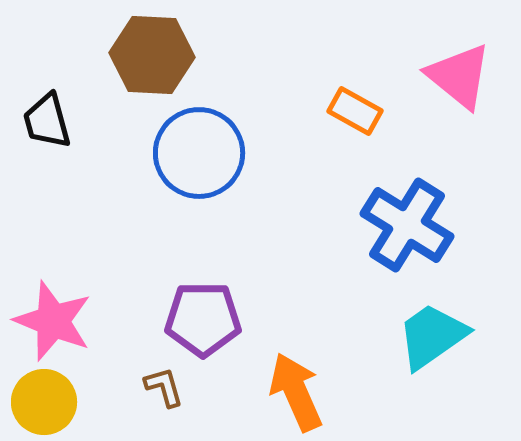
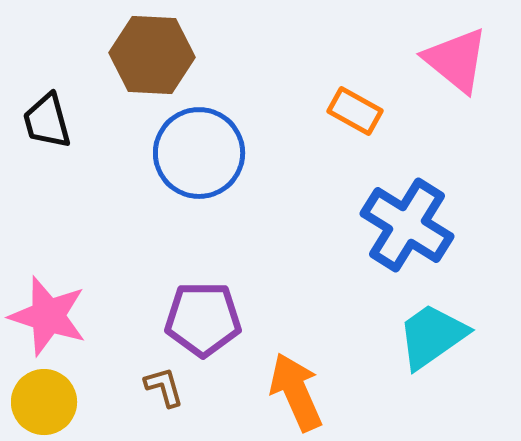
pink triangle: moved 3 px left, 16 px up
pink star: moved 5 px left, 5 px up; rotated 4 degrees counterclockwise
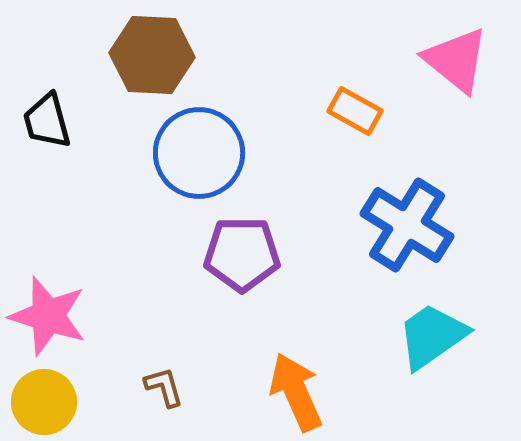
purple pentagon: moved 39 px right, 65 px up
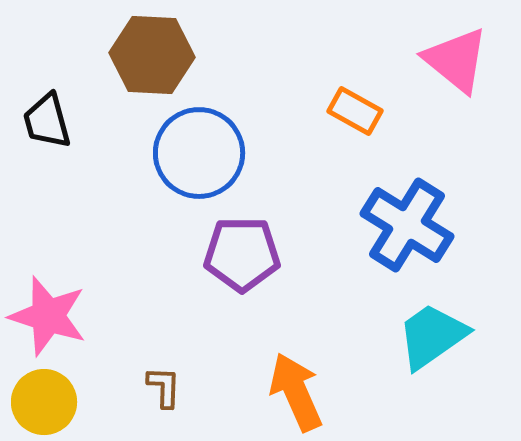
brown L-shape: rotated 18 degrees clockwise
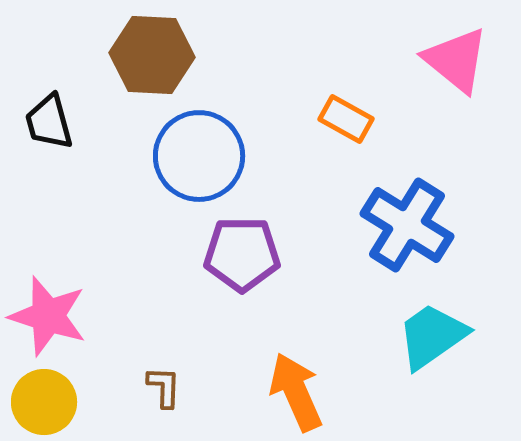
orange rectangle: moved 9 px left, 8 px down
black trapezoid: moved 2 px right, 1 px down
blue circle: moved 3 px down
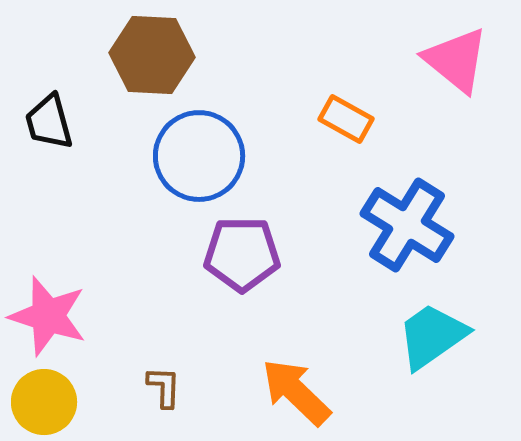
orange arrow: rotated 22 degrees counterclockwise
